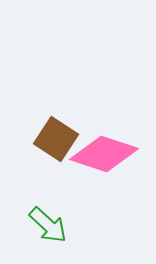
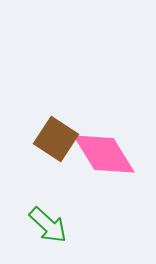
pink diamond: rotated 40 degrees clockwise
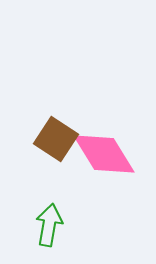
green arrow: moved 1 px right; rotated 123 degrees counterclockwise
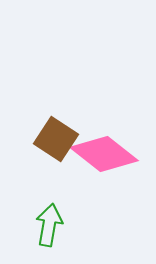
pink diamond: rotated 20 degrees counterclockwise
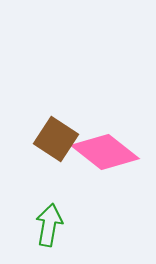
pink diamond: moved 1 px right, 2 px up
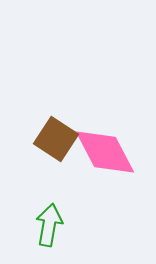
pink diamond: rotated 24 degrees clockwise
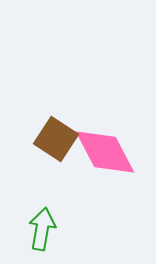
green arrow: moved 7 px left, 4 px down
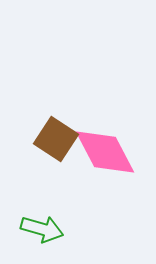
green arrow: rotated 96 degrees clockwise
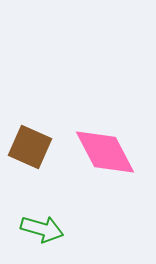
brown square: moved 26 px left, 8 px down; rotated 9 degrees counterclockwise
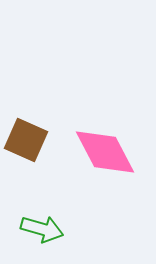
brown square: moved 4 px left, 7 px up
